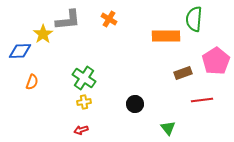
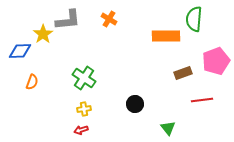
pink pentagon: rotated 12 degrees clockwise
yellow cross: moved 7 px down
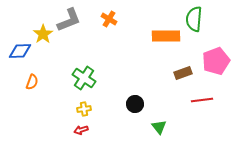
gray L-shape: moved 1 px right; rotated 16 degrees counterclockwise
green triangle: moved 9 px left, 1 px up
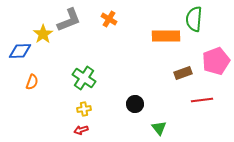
green triangle: moved 1 px down
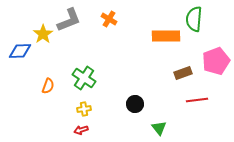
orange semicircle: moved 16 px right, 4 px down
red line: moved 5 px left
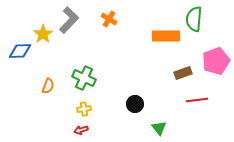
gray L-shape: rotated 24 degrees counterclockwise
green cross: rotated 10 degrees counterclockwise
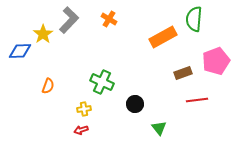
orange rectangle: moved 3 px left, 1 px down; rotated 28 degrees counterclockwise
green cross: moved 18 px right, 4 px down
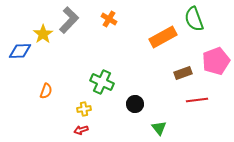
green semicircle: rotated 25 degrees counterclockwise
orange semicircle: moved 2 px left, 5 px down
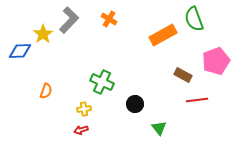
orange rectangle: moved 2 px up
brown rectangle: moved 2 px down; rotated 48 degrees clockwise
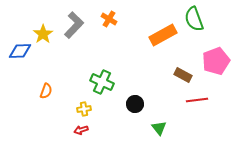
gray L-shape: moved 5 px right, 5 px down
